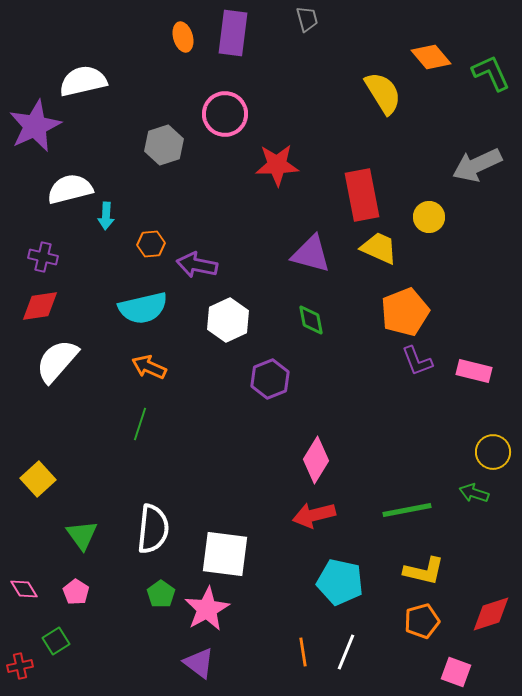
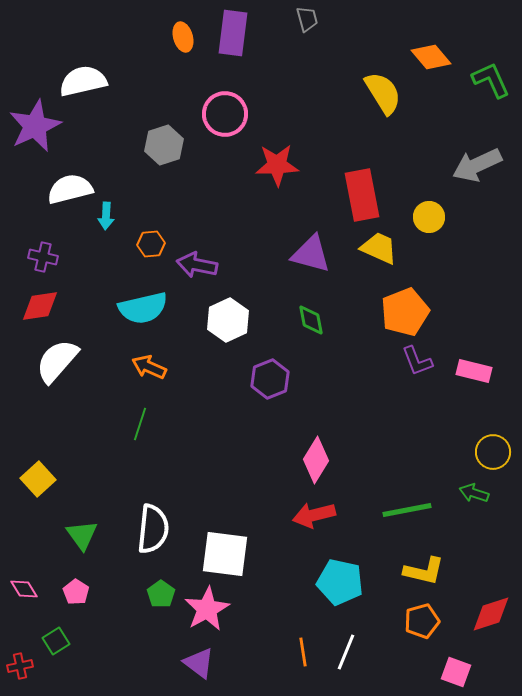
green L-shape at (491, 73): moved 7 px down
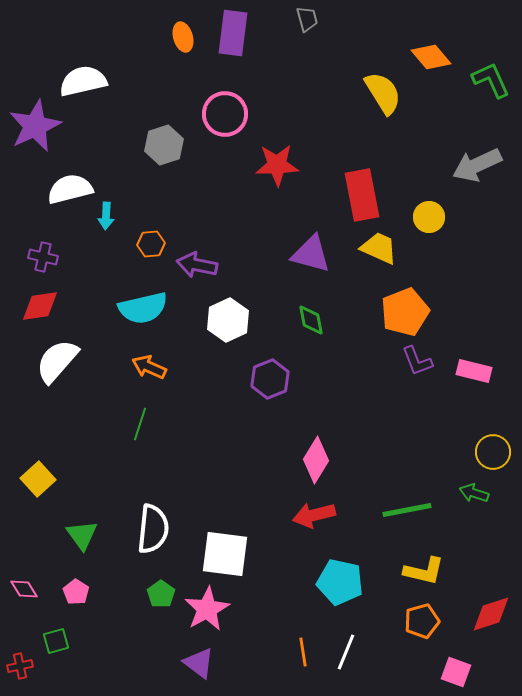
green square at (56, 641): rotated 16 degrees clockwise
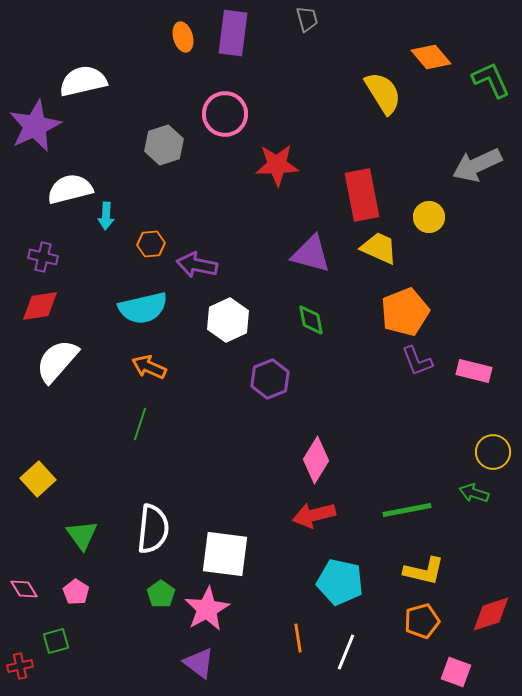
orange line at (303, 652): moved 5 px left, 14 px up
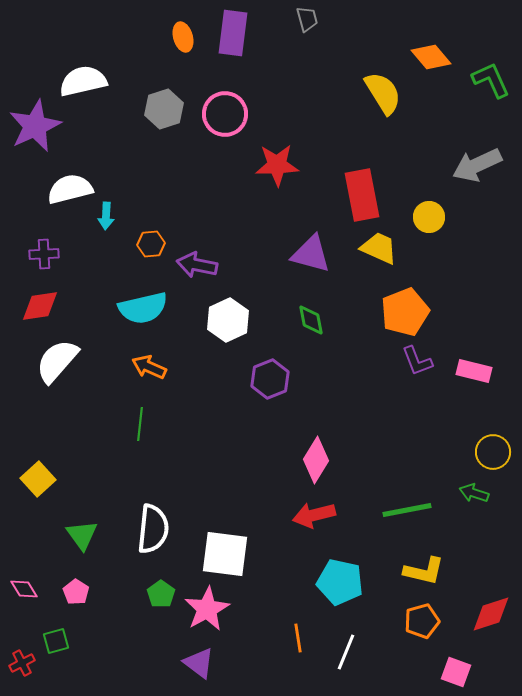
gray hexagon at (164, 145): moved 36 px up
purple cross at (43, 257): moved 1 px right, 3 px up; rotated 16 degrees counterclockwise
green line at (140, 424): rotated 12 degrees counterclockwise
red cross at (20, 666): moved 2 px right, 3 px up; rotated 15 degrees counterclockwise
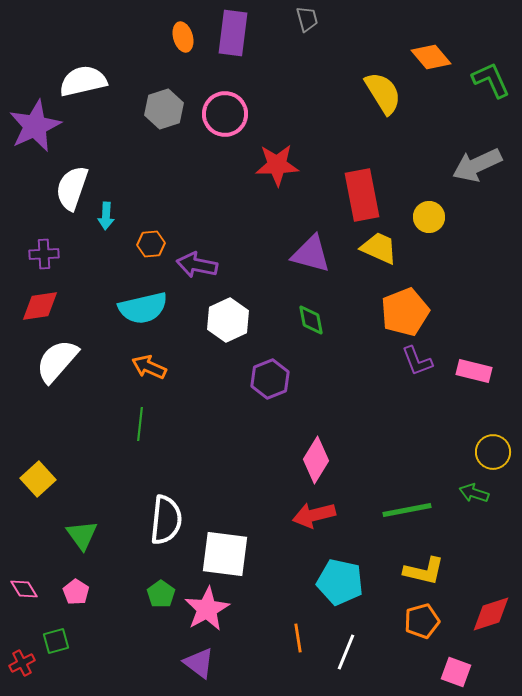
white semicircle at (70, 189): moved 2 px right, 1 px up; rotated 57 degrees counterclockwise
white semicircle at (153, 529): moved 13 px right, 9 px up
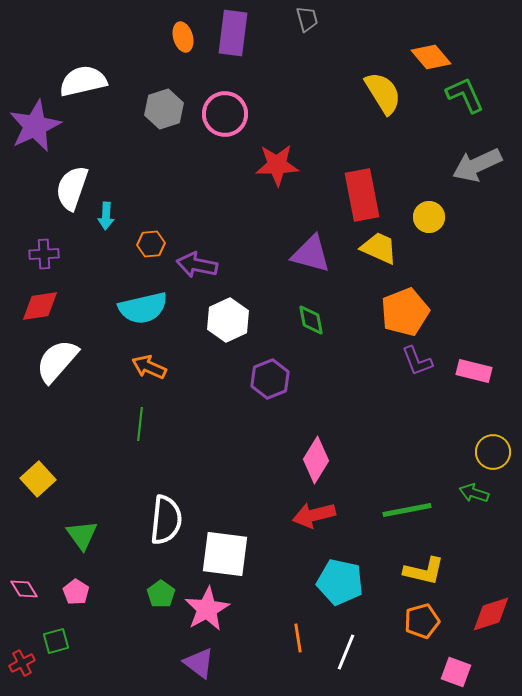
green L-shape at (491, 80): moved 26 px left, 15 px down
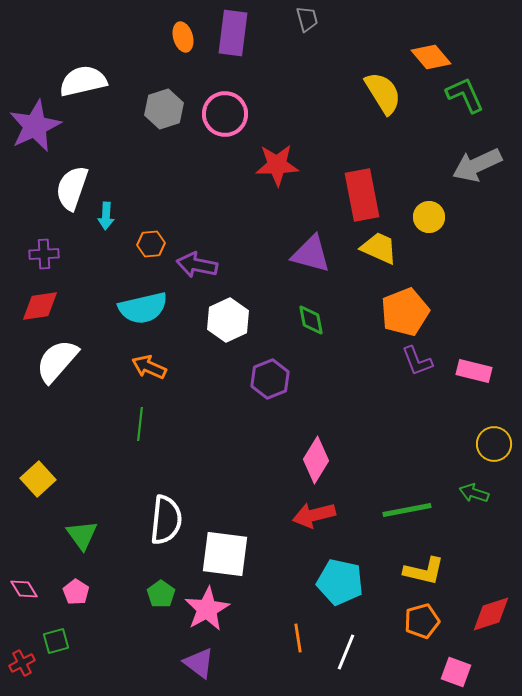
yellow circle at (493, 452): moved 1 px right, 8 px up
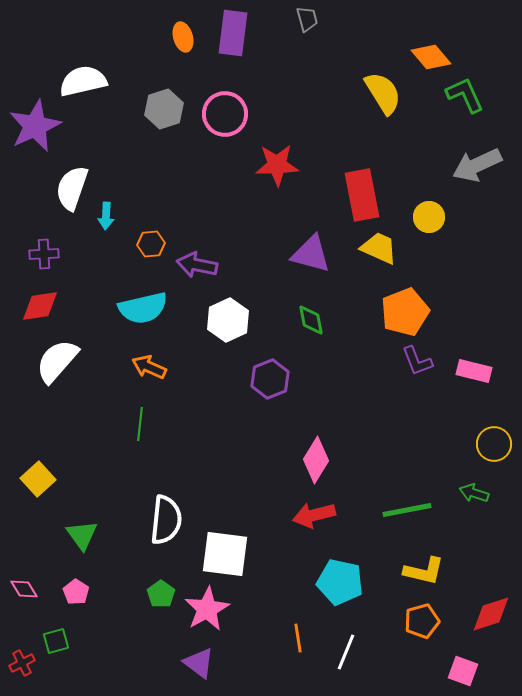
pink square at (456, 672): moved 7 px right, 1 px up
